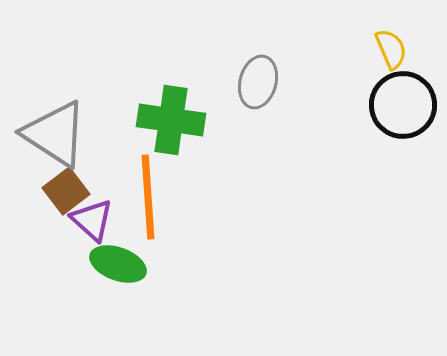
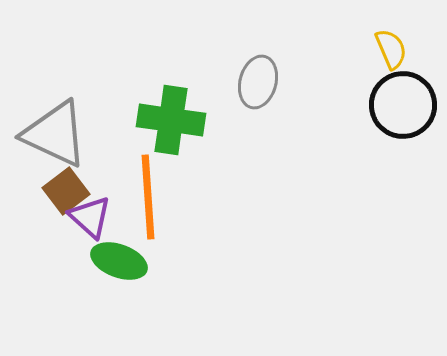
gray triangle: rotated 8 degrees counterclockwise
purple triangle: moved 2 px left, 3 px up
green ellipse: moved 1 px right, 3 px up
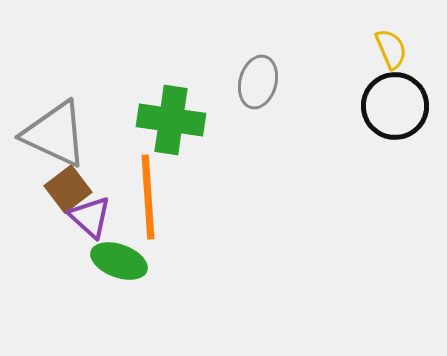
black circle: moved 8 px left, 1 px down
brown square: moved 2 px right, 2 px up
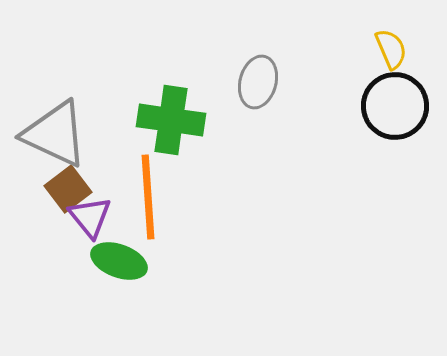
purple triangle: rotated 9 degrees clockwise
